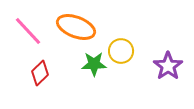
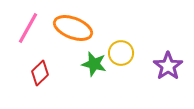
orange ellipse: moved 3 px left, 1 px down
pink line: moved 3 px up; rotated 72 degrees clockwise
yellow circle: moved 2 px down
green star: rotated 15 degrees clockwise
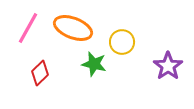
yellow circle: moved 1 px right, 11 px up
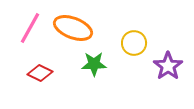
pink line: moved 2 px right
yellow circle: moved 12 px right, 1 px down
green star: rotated 15 degrees counterclockwise
red diamond: rotated 70 degrees clockwise
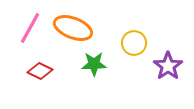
red diamond: moved 2 px up
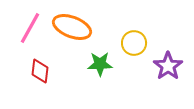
orange ellipse: moved 1 px left, 1 px up
green star: moved 6 px right
red diamond: rotated 70 degrees clockwise
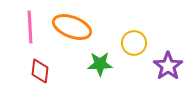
pink line: moved 1 px up; rotated 32 degrees counterclockwise
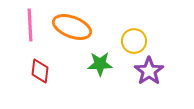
pink line: moved 2 px up
yellow circle: moved 2 px up
purple star: moved 19 px left, 5 px down
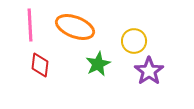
orange ellipse: moved 3 px right
green star: moved 2 px left; rotated 25 degrees counterclockwise
red diamond: moved 6 px up
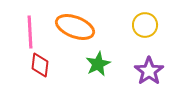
pink line: moved 7 px down
yellow circle: moved 11 px right, 16 px up
